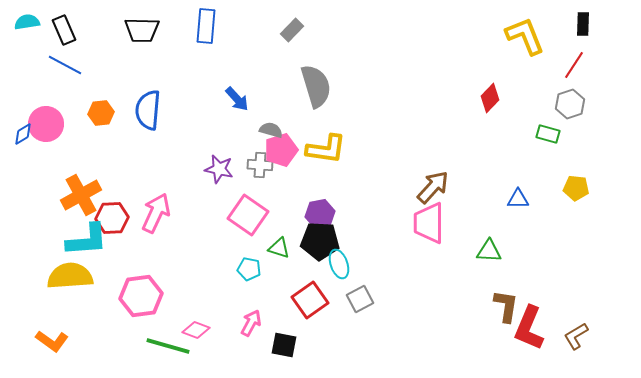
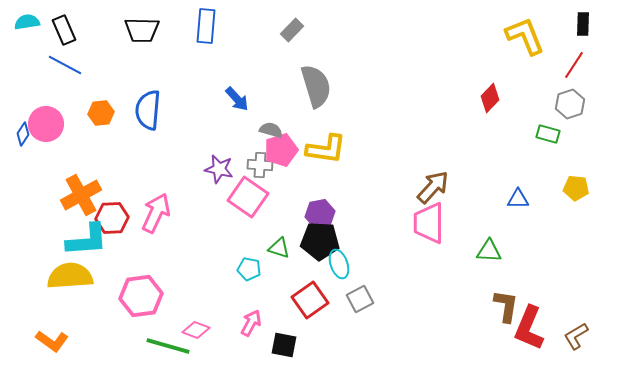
blue diamond at (23, 134): rotated 25 degrees counterclockwise
pink square at (248, 215): moved 18 px up
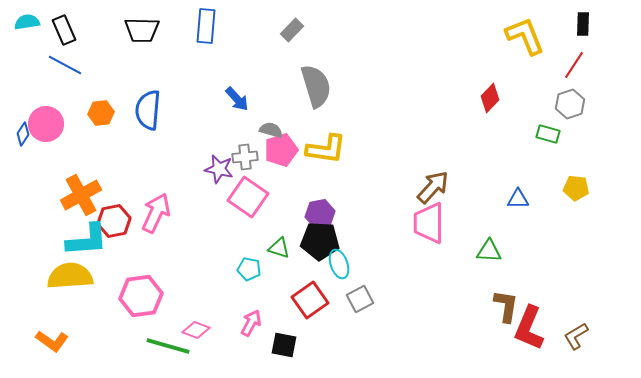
gray cross at (260, 165): moved 15 px left, 8 px up; rotated 10 degrees counterclockwise
red hexagon at (112, 218): moved 2 px right, 3 px down; rotated 8 degrees counterclockwise
